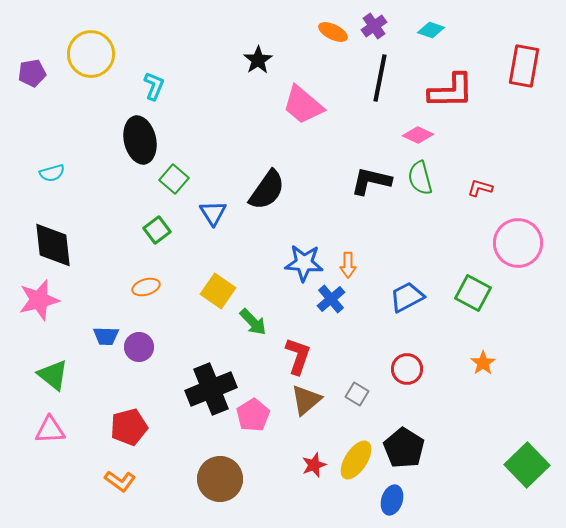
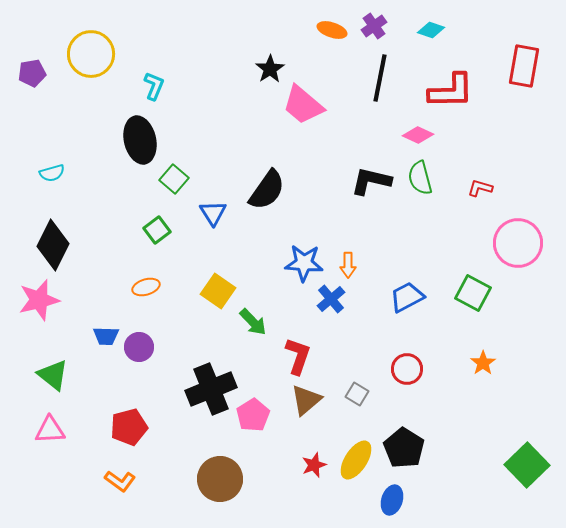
orange ellipse at (333, 32): moved 1 px left, 2 px up; rotated 8 degrees counterclockwise
black star at (258, 60): moved 12 px right, 9 px down
black diamond at (53, 245): rotated 33 degrees clockwise
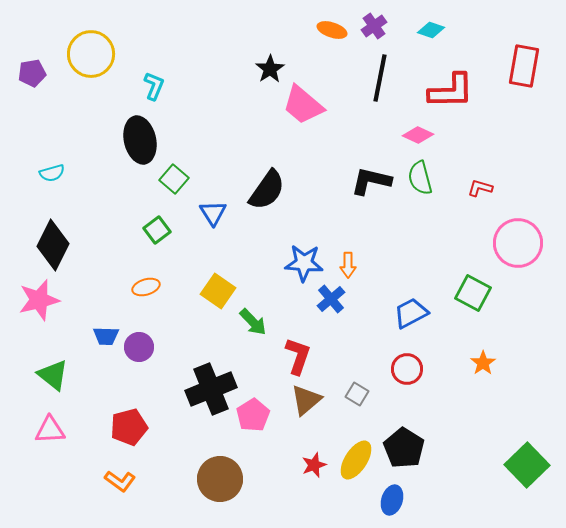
blue trapezoid at (407, 297): moved 4 px right, 16 px down
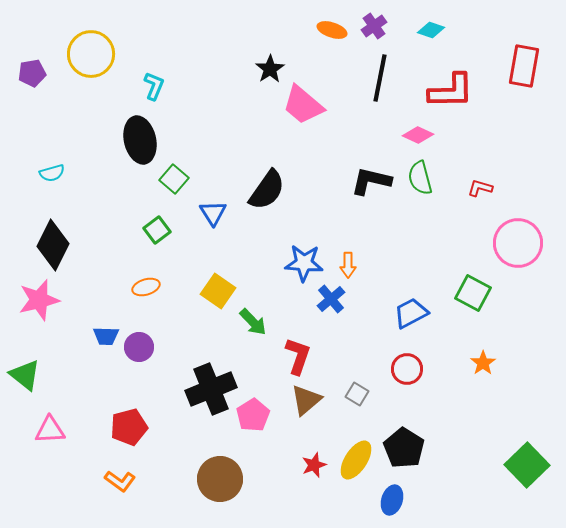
green triangle at (53, 375): moved 28 px left
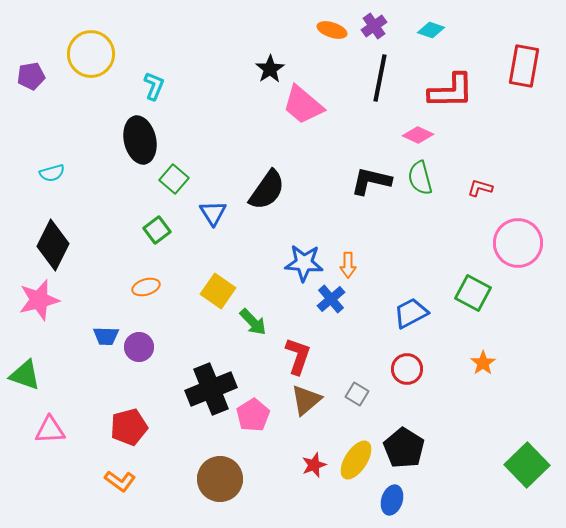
purple pentagon at (32, 73): moved 1 px left, 3 px down
green triangle at (25, 375): rotated 20 degrees counterclockwise
